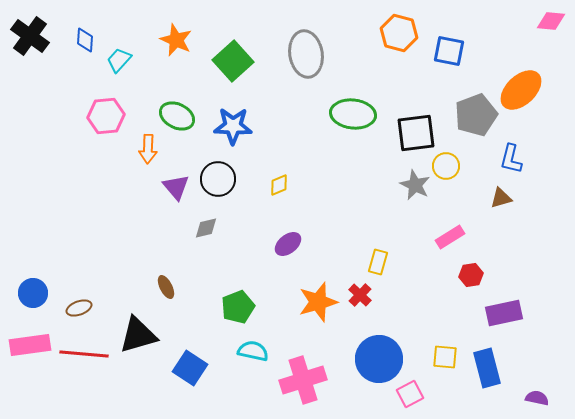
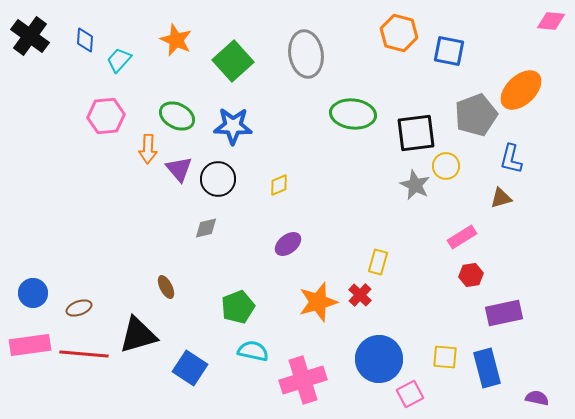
purple triangle at (176, 187): moved 3 px right, 18 px up
pink rectangle at (450, 237): moved 12 px right
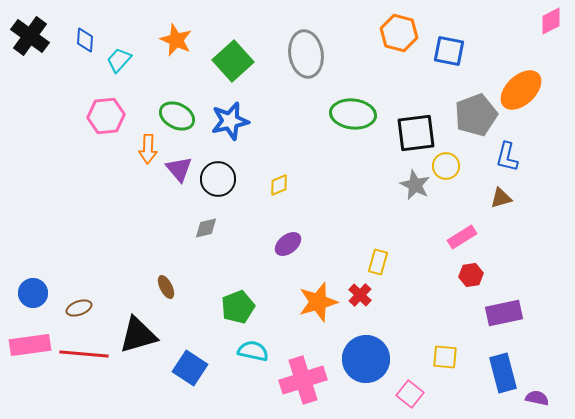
pink diamond at (551, 21): rotated 32 degrees counterclockwise
blue star at (233, 126): moved 3 px left, 5 px up; rotated 15 degrees counterclockwise
blue L-shape at (511, 159): moved 4 px left, 2 px up
blue circle at (379, 359): moved 13 px left
blue rectangle at (487, 368): moved 16 px right, 5 px down
pink square at (410, 394): rotated 24 degrees counterclockwise
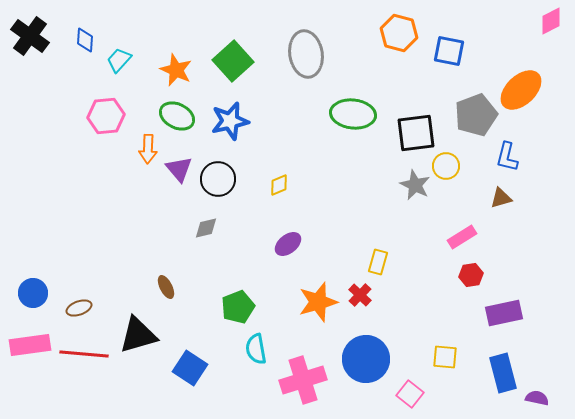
orange star at (176, 40): moved 30 px down
cyan semicircle at (253, 351): moved 3 px right, 2 px up; rotated 112 degrees counterclockwise
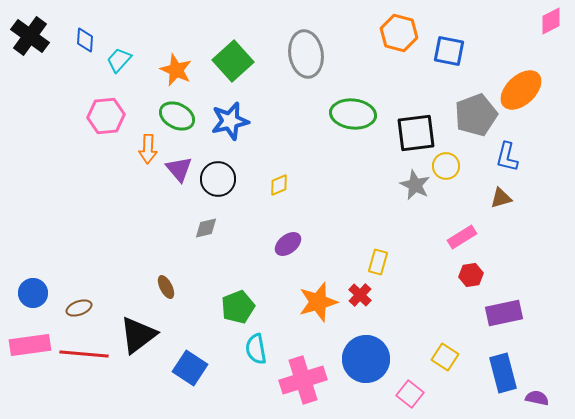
black triangle at (138, 335): rotated 21 degrees counterclockwise
yellow square at (445, 357): rotated 28 degrees clockwise
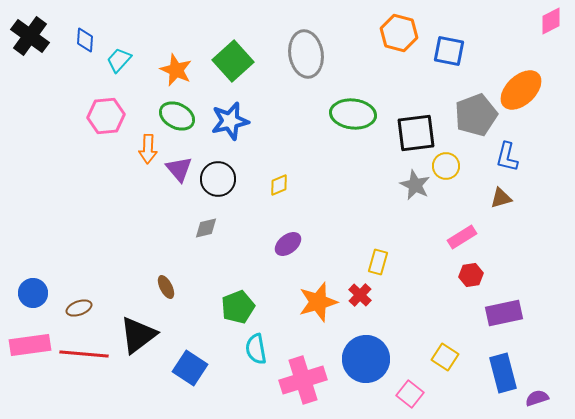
purple semicircle at (537, 398): rotated 30 degrees counterclockwise
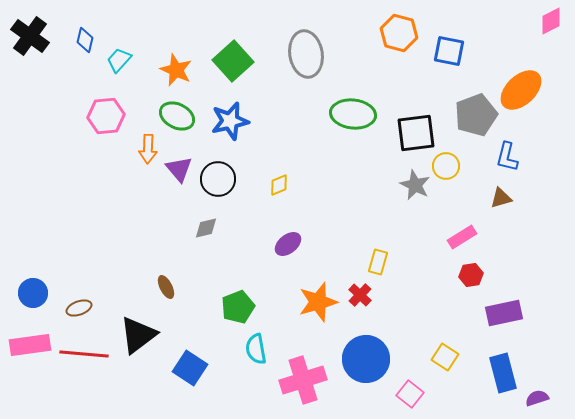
blue diamond at (85, 40): rotated 10 degrees clockwise
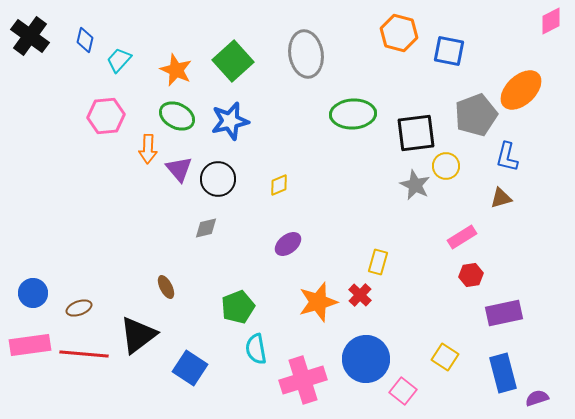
green ellipse at (353, 114): rotated 9 degrees counterclockwise
pink square at (410, 394): moved 7 px left, 3 px up
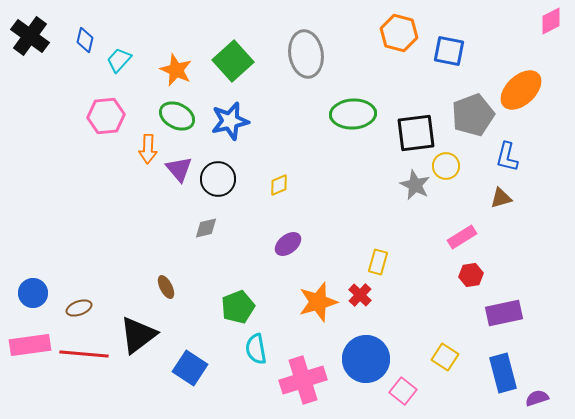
gray pentagon at (476, 115): moved 3 px left
